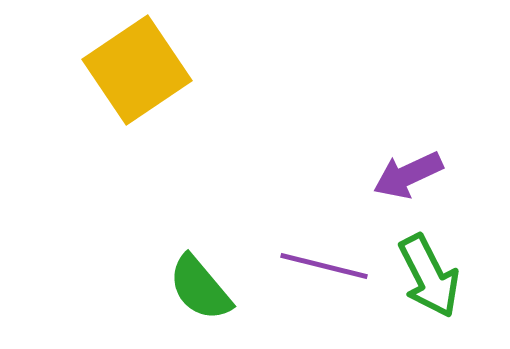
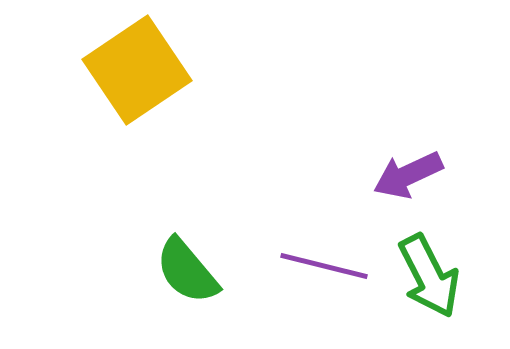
green semicircle: moved 13 px left, 17 px up
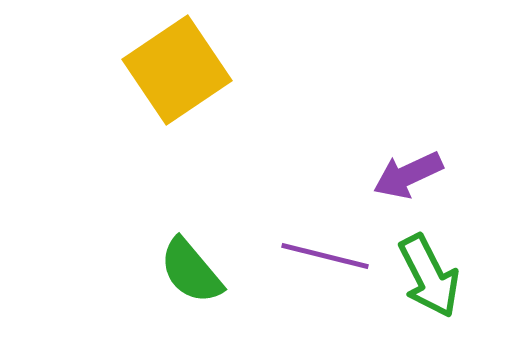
yellow square: moved 40 px right
purple line: moved 1 px right, 10 px up
green semicircle: moved 4 px right
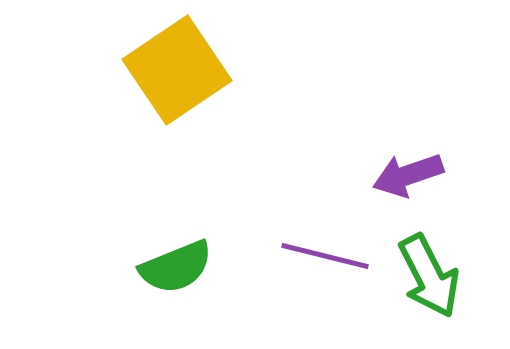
purple arrow: rotated 6 degrees clockwise
green semicircle: moved 15 px left, 4 px up; rotated 72 degrees counterclockwise
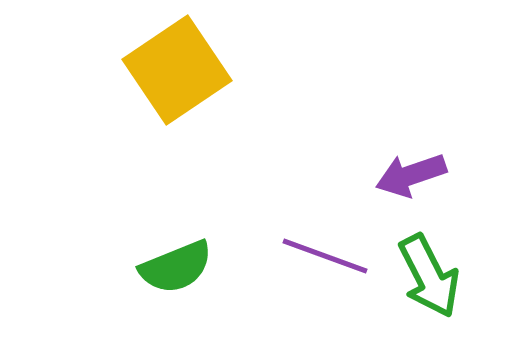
purple arrow: moved 3 px right
purple line: rotated 6 degrees clockwise
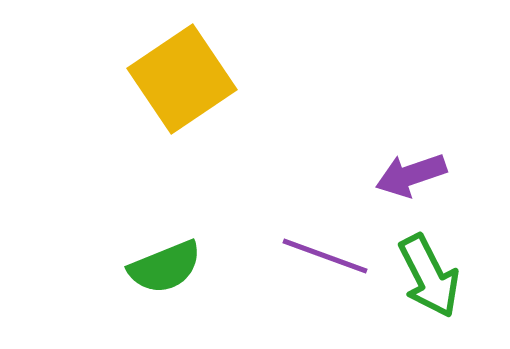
yellow square: moved 5 px right, 9 px down
green semicircle: moved 11 px left
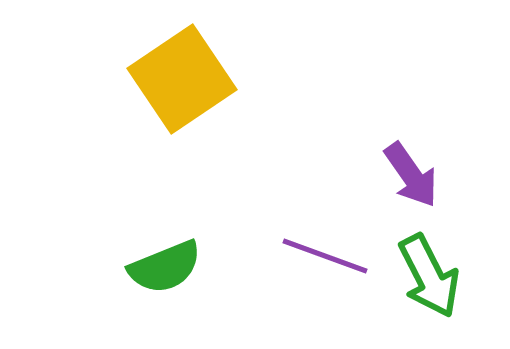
purple arrow: rotated 106 degrees counterclockwise
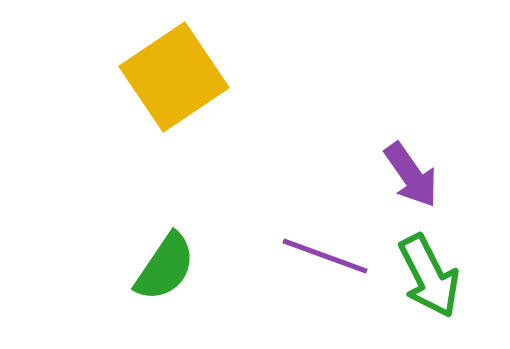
yellow square: moved 8 px left, 2 px up
green semicircle: rotated 34 degrees counterclockwise
